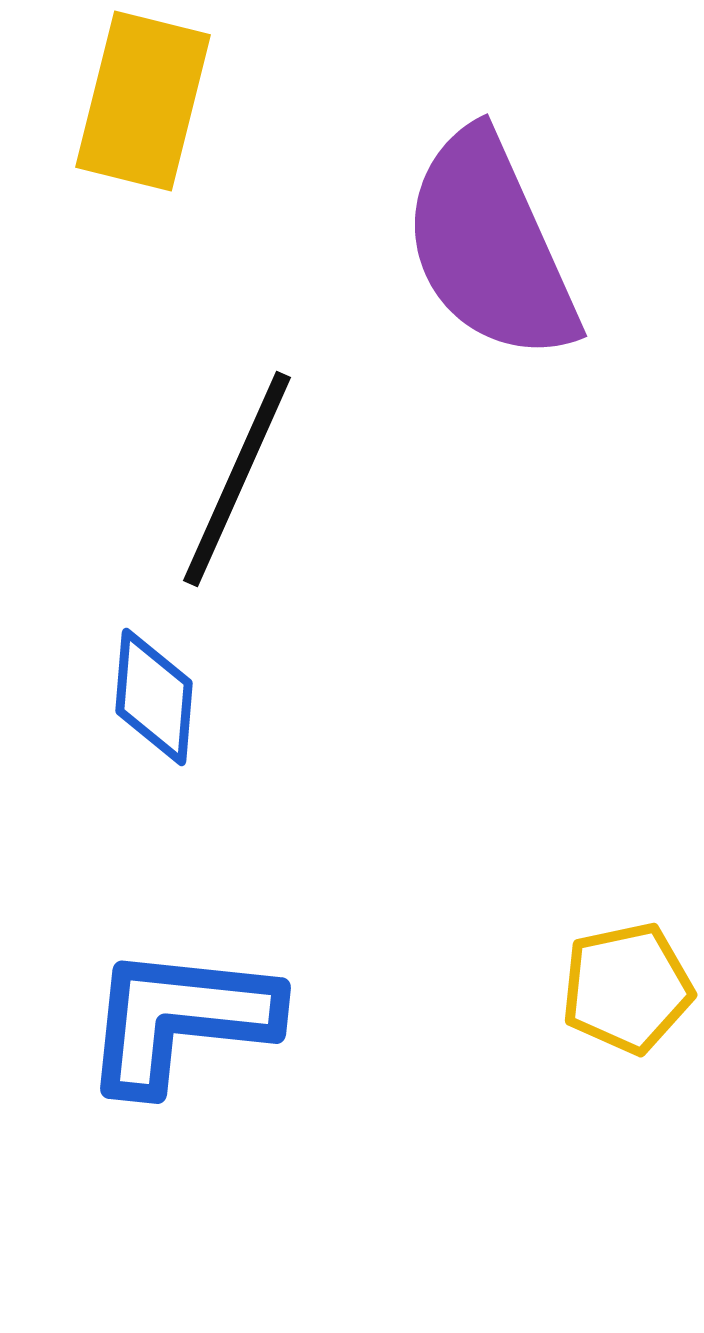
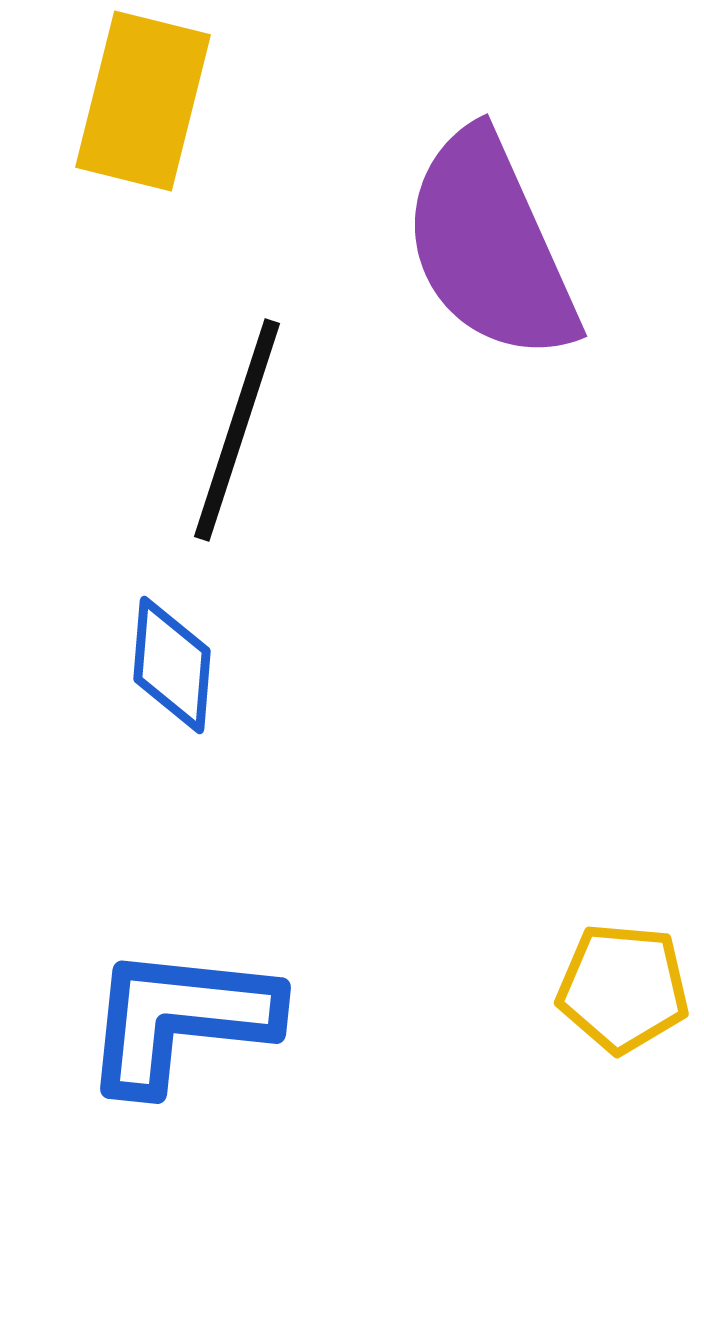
black line: moved 49 px up; rotated 6 degrees counterclockwise
blue diamond: moved 18 px right, 32 px up
yellow pentagon: moved 4 px left; rotated 17 degrees clockwise
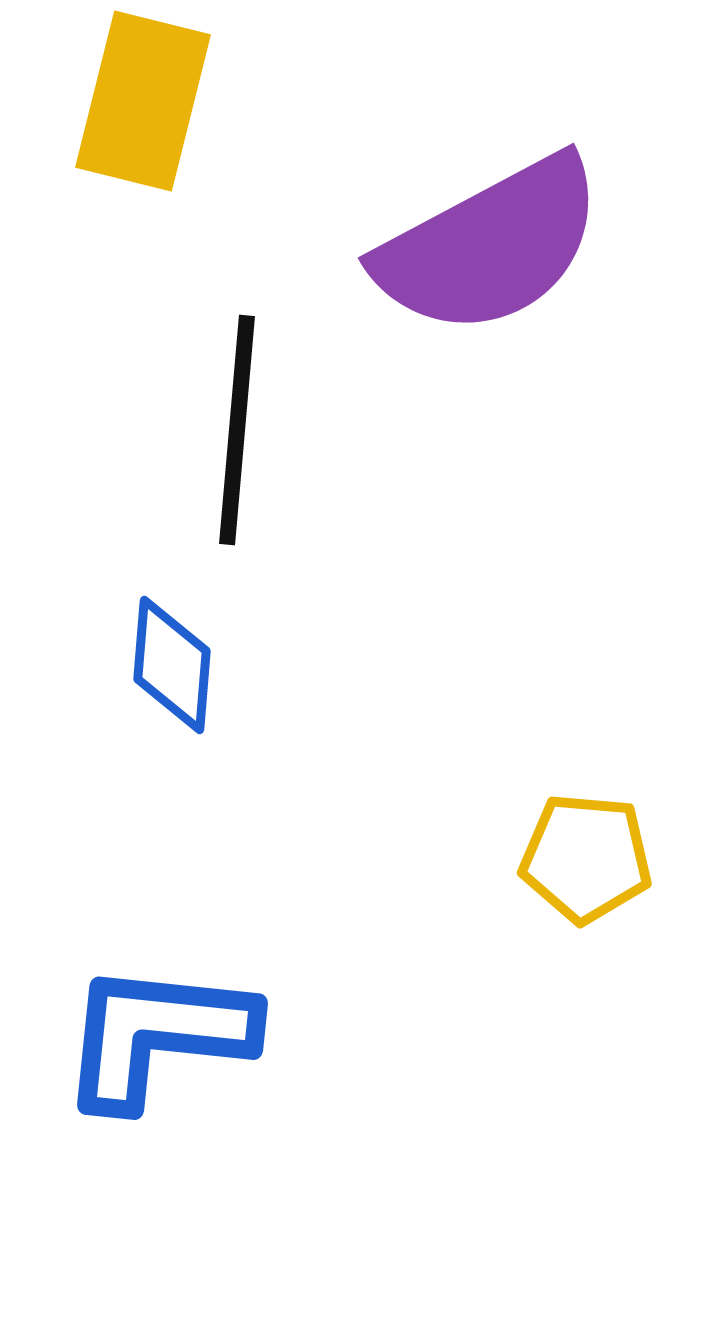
purple semicircle: rotated 94 degrees counterclockwise
black line: rotated 13 degrees counterclockwise
yellow pentagon: moved 37 px left, 130 px up
blue L-shape: moved 23 px left, 16 px down
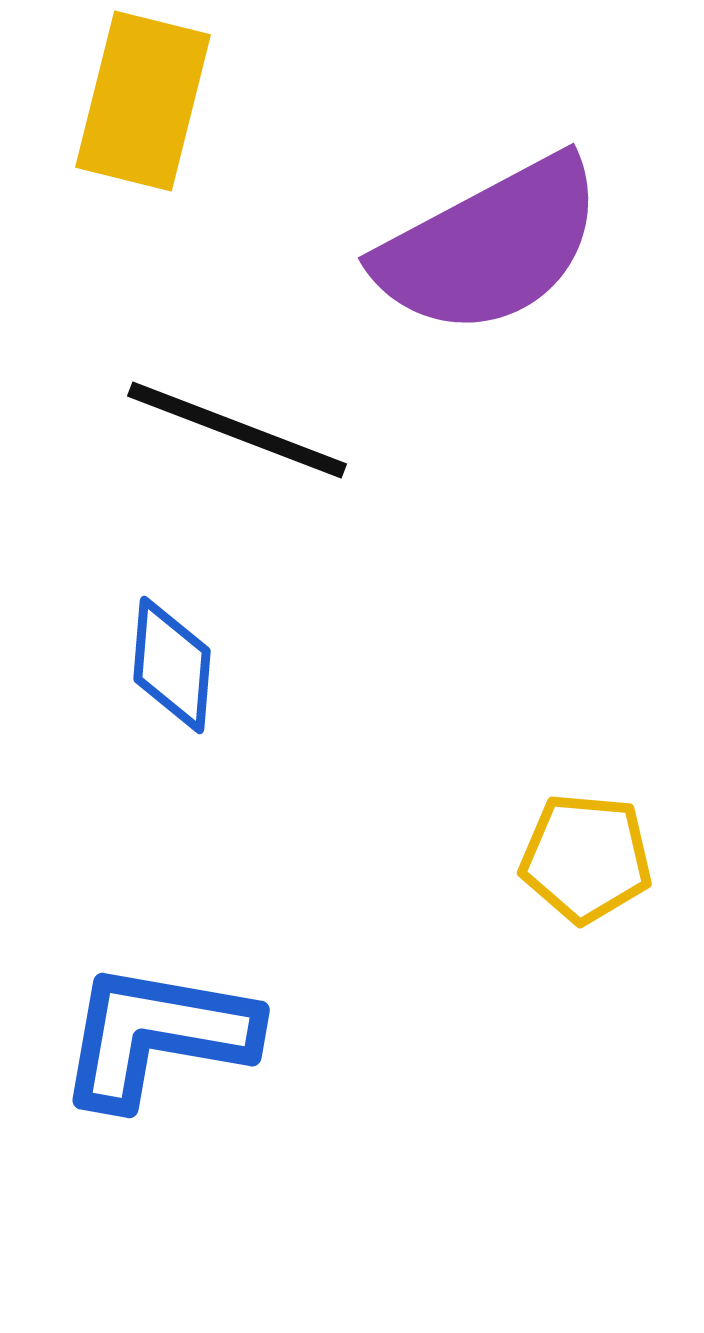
black line: rotated 74 degrees counterclockwise
blue L-shape: rotated 4 degrees clockwise
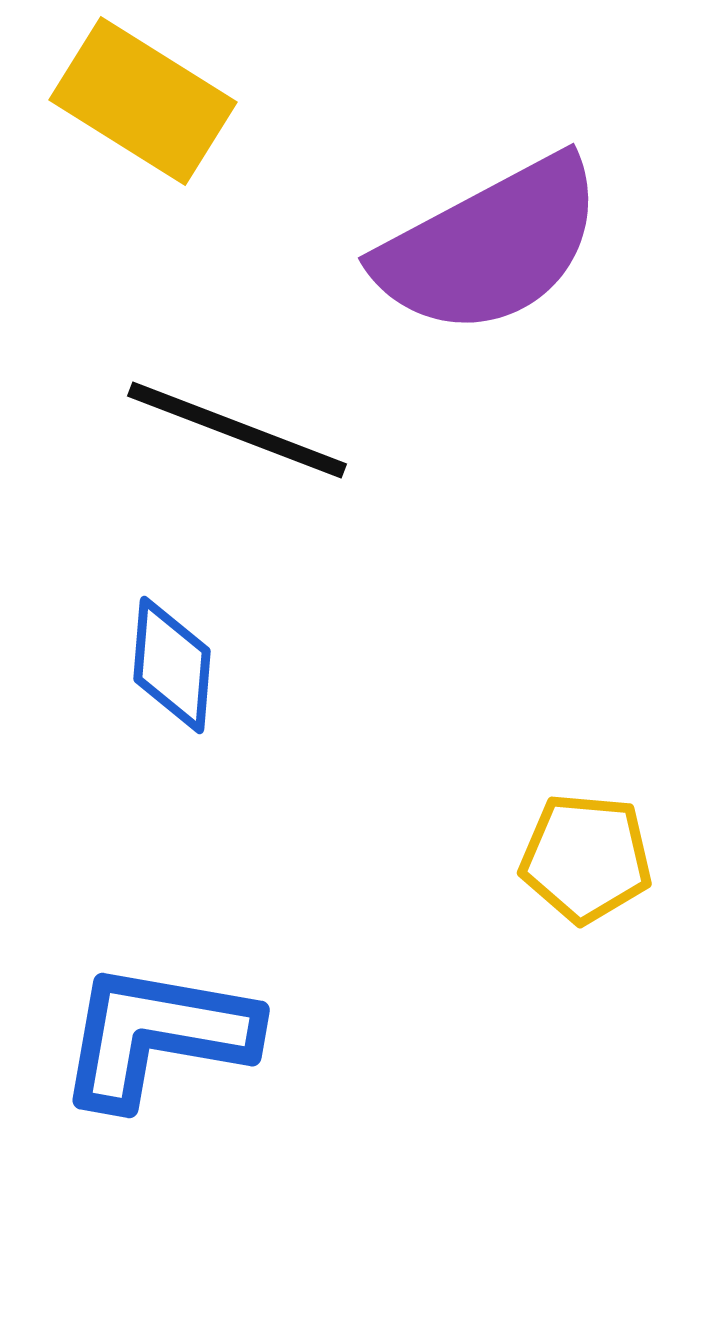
yellow rectangle: rotated 72 degrees counterclockwise
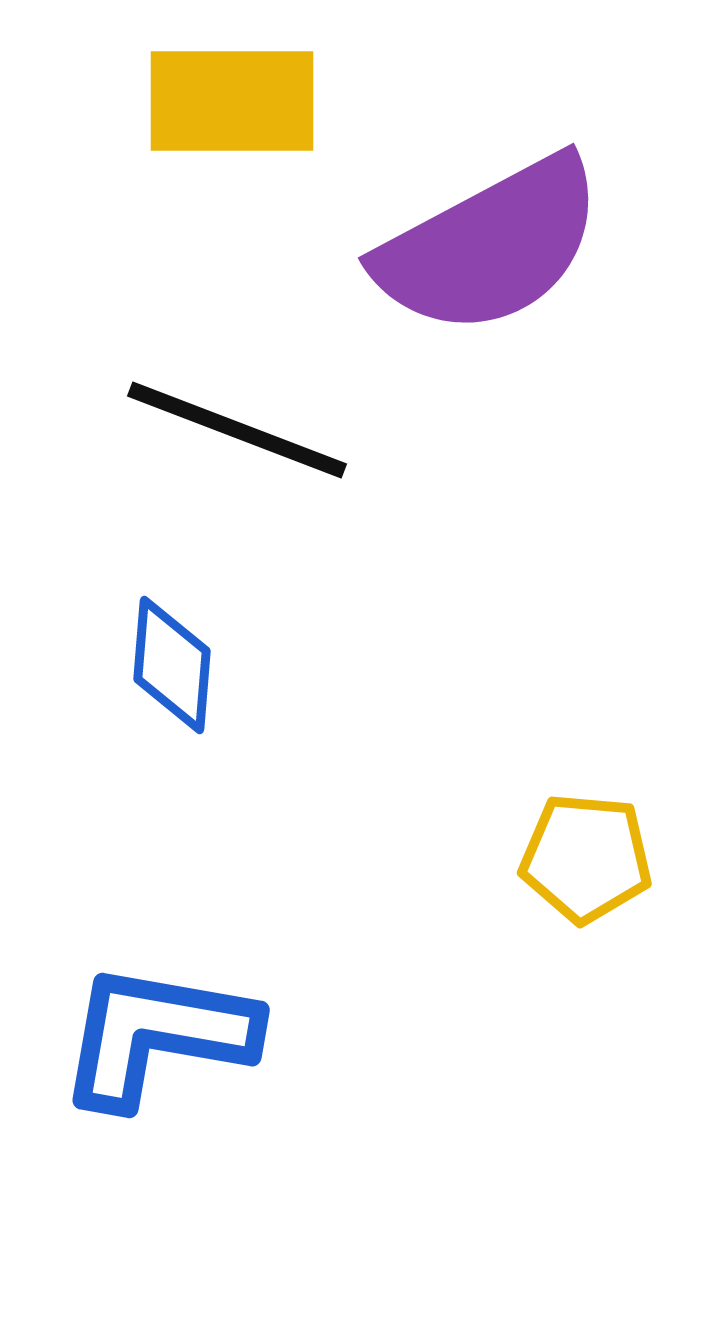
yellow rectangle: moved 89 px right; rotated 32 degrees counterclockwise
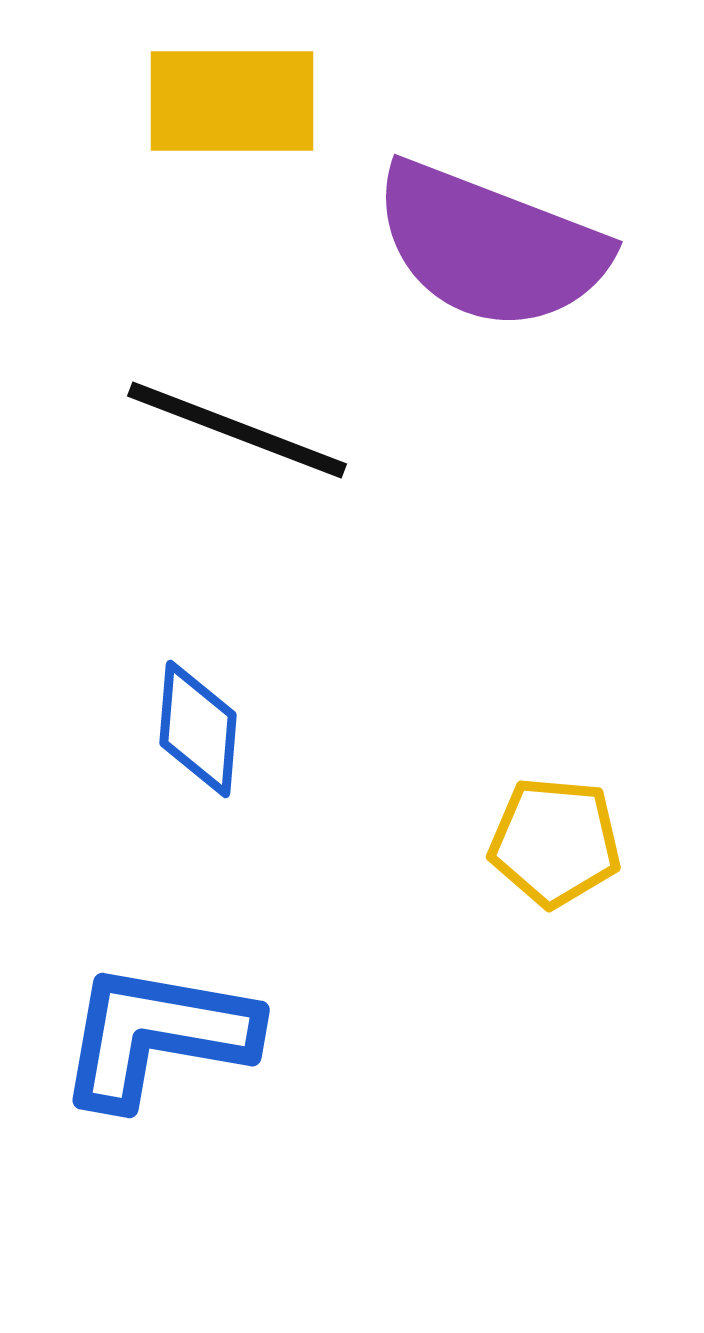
purple semicircle: rotated 49 degrees clockwise
blue diamond: moved 26 px right, 64 px down
yellow pentagon: moved 31 px left, 16 px up
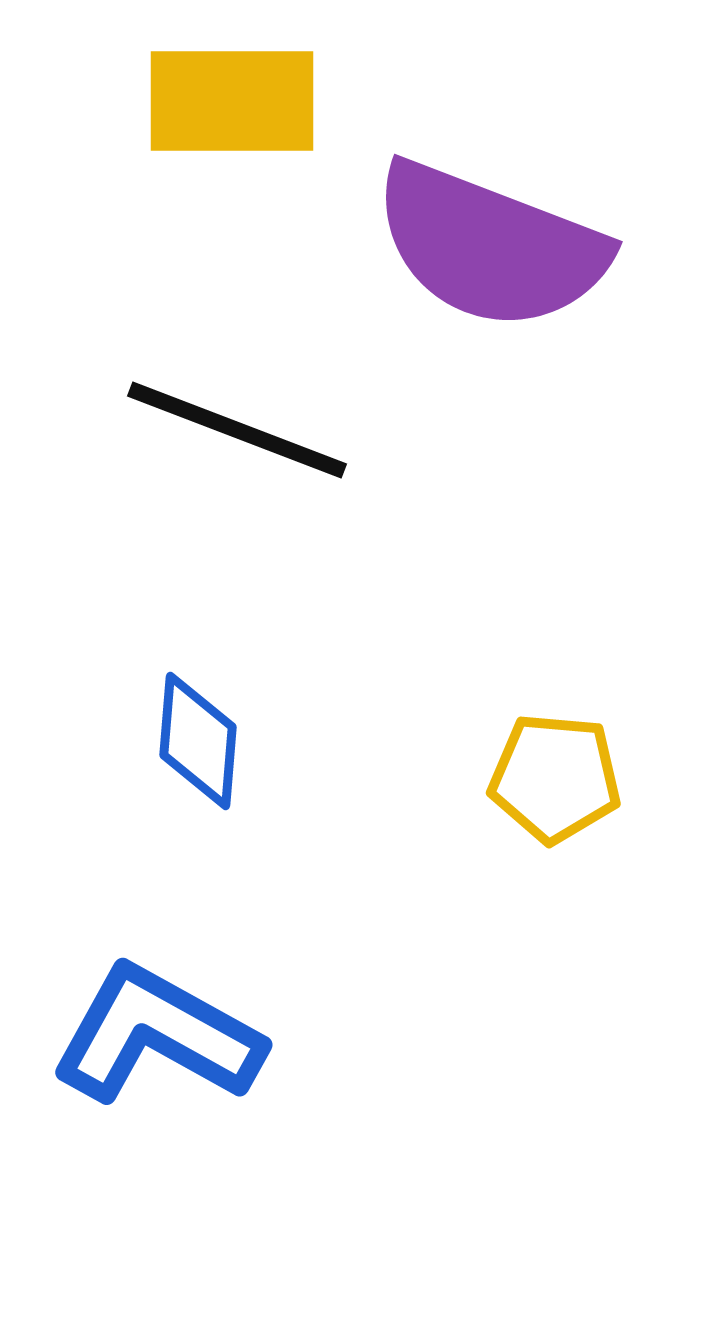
blue diamond: moved 12 px down
yellow pentagon: moved 64 px up
blue L-shape: rotated 19 degrees clockwise
